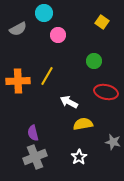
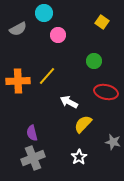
yellow line: rotated 12 degrees clockwise
yellow semicircle: rotated 36 degrees counterclockwise
purple semicircle: moved 1 px left
gray cross: moved 2 px left, 1 px down
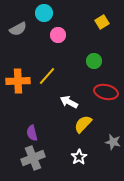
yellow square: rotated 24 degrees clockwise
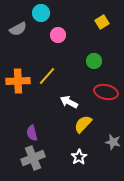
cyan circle: moved 3 px left
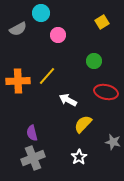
white arrow: moved 1 px left, 2 px up
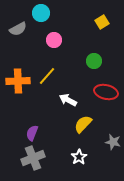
pink circle: moved 4 px left, 5 px down
purple semicircle: rotated 35 degrees clockwise
